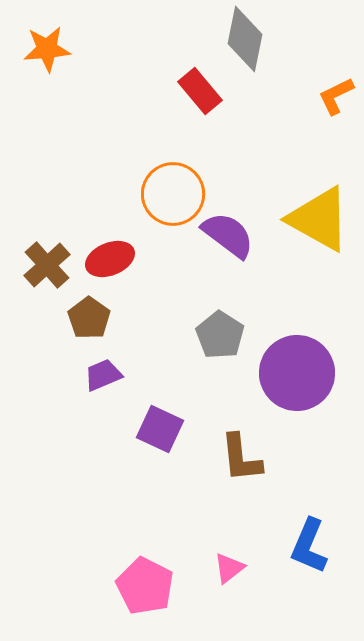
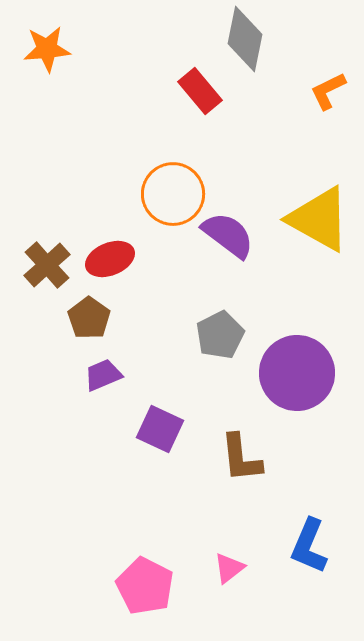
orange L-shape: moved 8 px left, 5 px up
gray pentagon: rotated 12 degrees clockwise
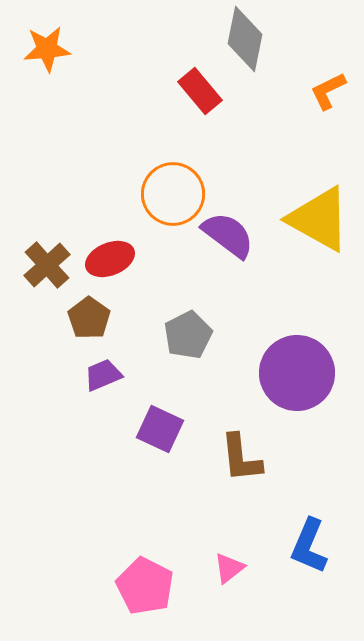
gray pentagon: moved 32 px left
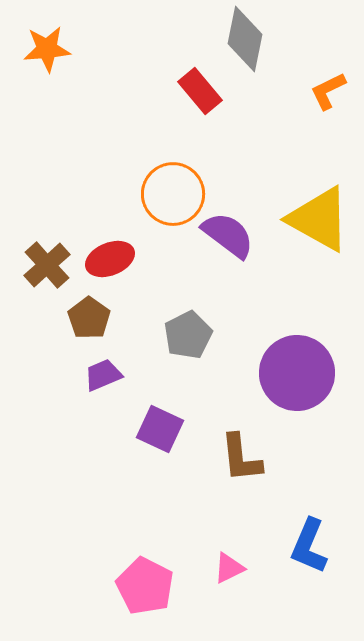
pink triangle: rotated 12 degrees clockwise
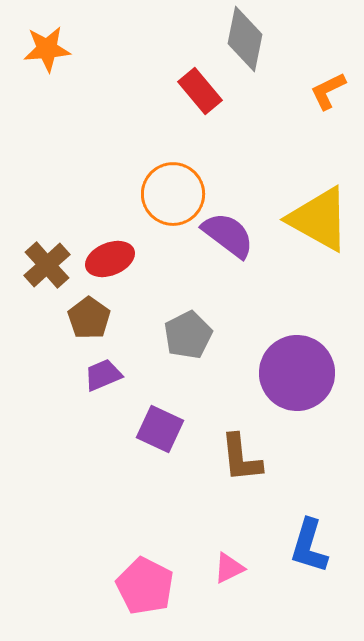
blue L-shape: rotated 6 degrees counterclockwise
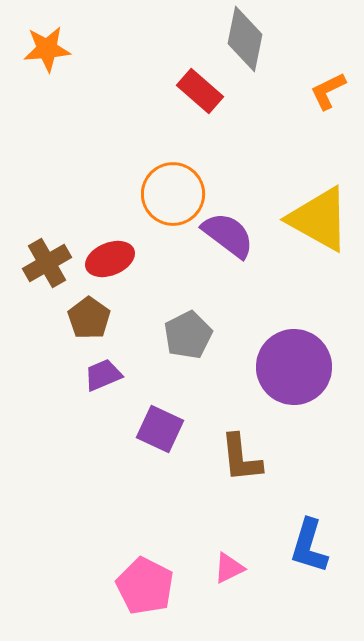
red rectangle: rotated 9 degrees counterclockwise
brown cross: moved 2 px up; rotated 12 degrees clockwise
purple circle: moved 3 px left, 6 px up
